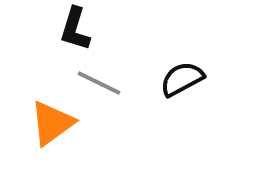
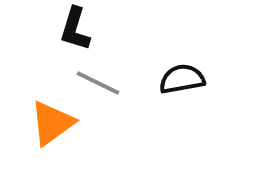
black semicircle: rotated 18 degrees clockwise
gray line: moved 1 px left
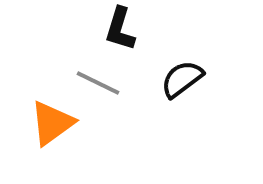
black L-shape: moved 45 px right
black semicircle: rotated 27 degrees counterclockwise
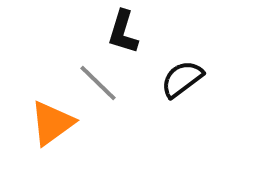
black L-shape: moved 3 px right, 3 px down
gray line: rotated 18 degrees clockwise
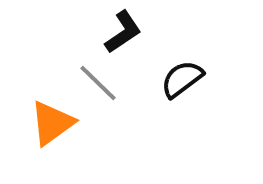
black L-shape: rotated 141 degrees counterclockwise
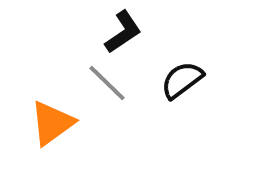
black semicircle: moved 1 px down
gray line: moved 9 px right
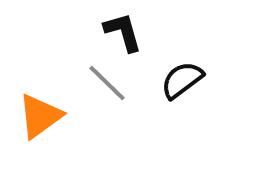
black L-shape: rotated 72 degrees counterclockwise
orange triangle: moved 12 px left, 7 px up
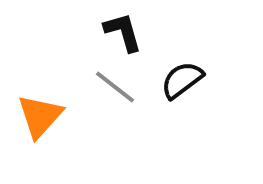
gray line: moved 8 px right, 4 px down; rotated 6 degrees counterclockwise
orange triangle: rotated 12 degrees counterclockwise
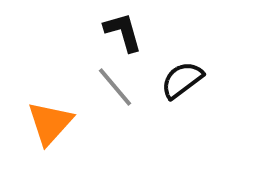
gray line: rotated 12 degrees clockwise
orange triangle: moved 10 px right, 7 px down
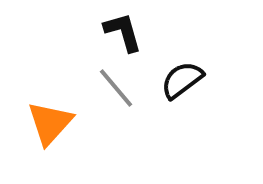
gray line: moved 1 px right, 1 px down
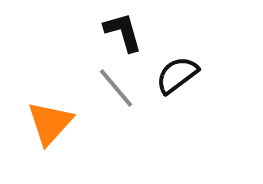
black semicircle: moved 5 px left, 5 px up
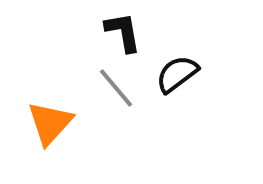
black L-shape: rotated 6 degrees clockwise
black semicircle: moved 1 px up
